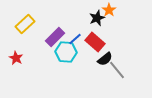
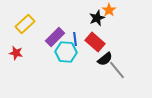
blue line: rotated 56 degrees counterclockwise
red star: moved 5 px up; rotated 16 degrees counterclockwise
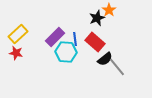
yellow rectangle: moved 7 px left, 10 px down
gray line: moved 3 px up
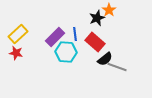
blue line: moved 5 px up
gray line: rotated 30 degrees counterclockwise
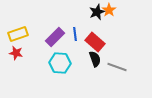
black star: moved 6 px up
yellow rectangle: rotated 24 degrees clockwise
cyan hexagon: moved 6 px left, 11 px down
black semicircle: moved 10 px left; rotated 70 degrees counterclockwise
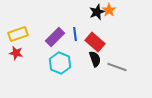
cyan hexagon: rotated 20 degrees clockwise
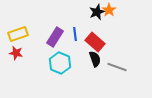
purple rectangle: rotated 12 degrees counterclockwise
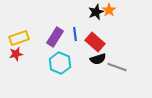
black star: moved 1 px left
yellow rectangle: moved 1 px right, 4 px down
red star: moved 1 px down; rotated 24 degrees counterclockwise
black semicircle: moved 3 px right; rotated 91 degrees clockwise
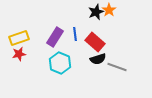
red star: moved 3 px right
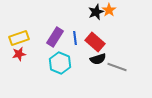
blue line: moved 4 px down
